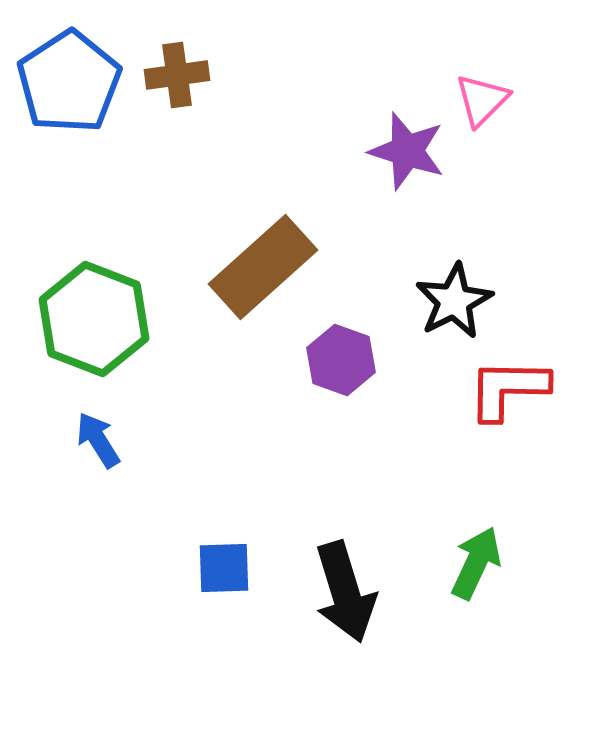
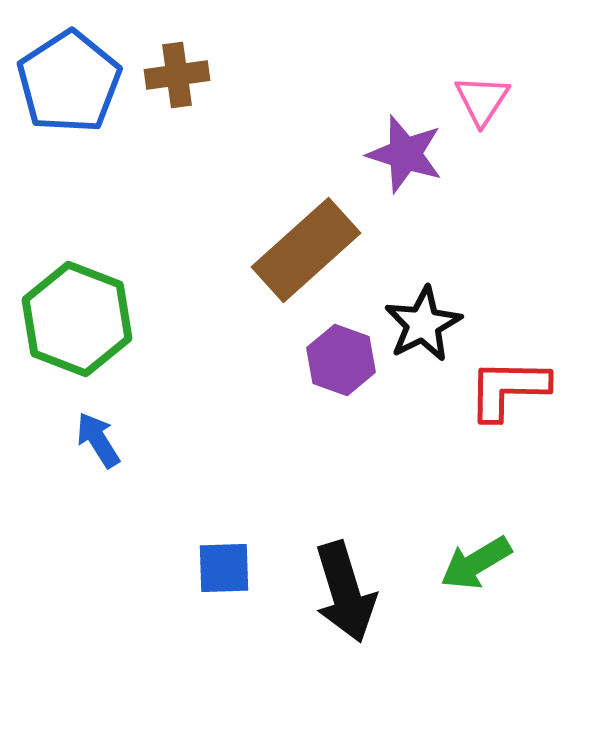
pink triangle: rotated 12 degrees counterclockwise
purple star: moved 2 px left, 3 px down
brown rectangle: moved 43 px right, 17 px up
black star: moved 31 px left, 23 px down
green hexagon: moved 17 px left
green arrow: rotated 146 degrees counterclockwise
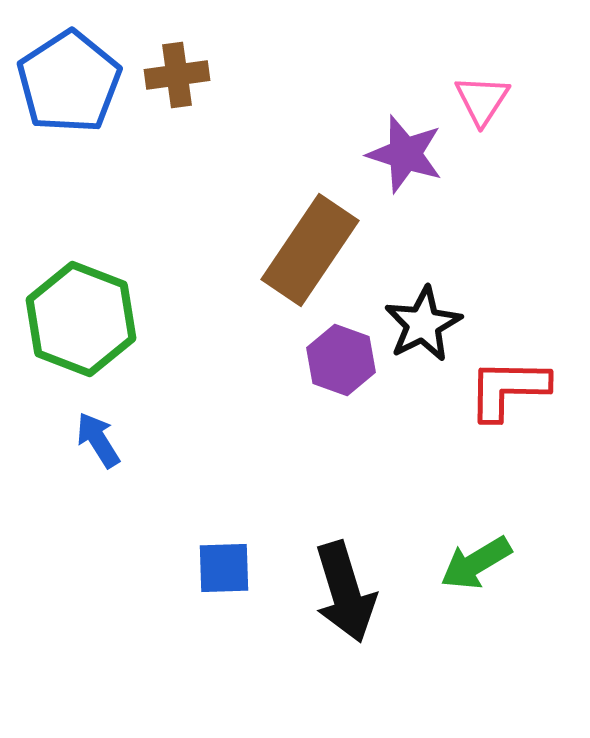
brown rectangle: moved 4 px right; rotated 14 degrees counterclockwise
green hexagon: moved 4 px right
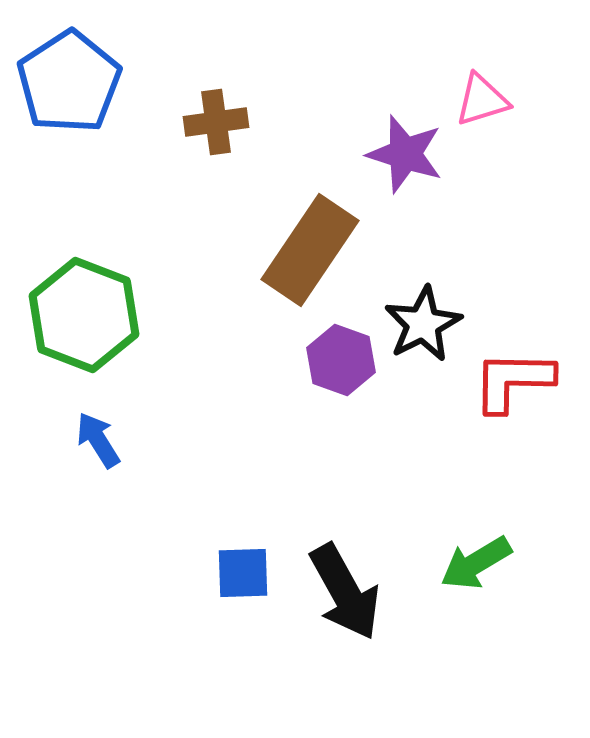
brown cross: moved 39 px right, 47 px down
pink triangle: rotated 40 degrees clockwise
green hexagon: moved 3 px right, 4 px up
red L-shape: moved 5 px right, 8 px up
blue square: moved 19 px right, 5 px down
black arrow: rotated 12 degrees counterclockwise
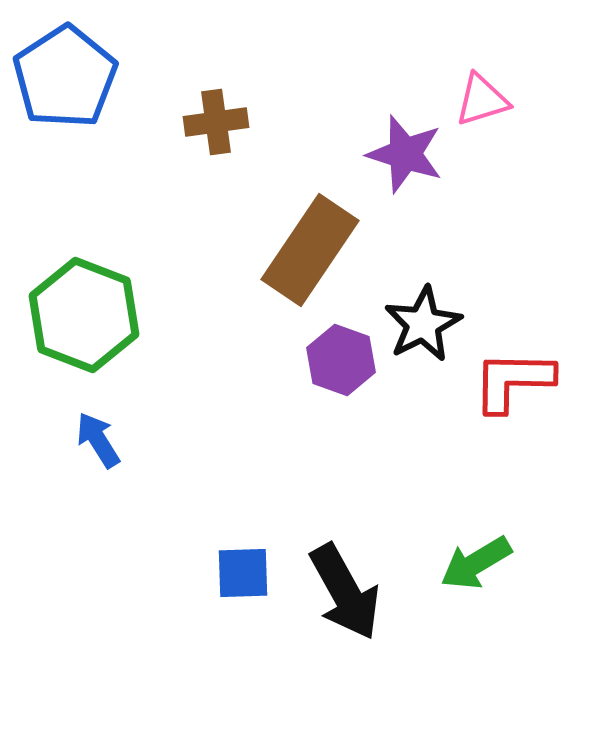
blue pentagon: moved 4 px left, 5 px up
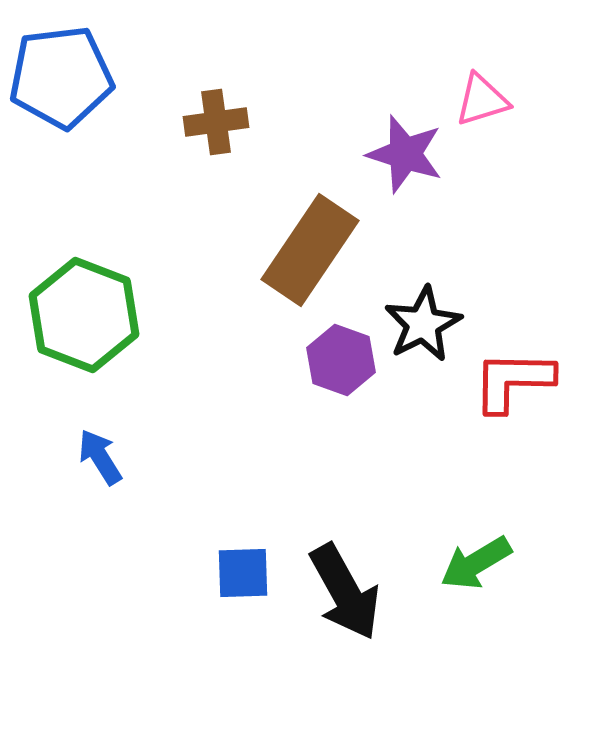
blue pentagon: moved 4 px left; rotated 26 degrees clockwise
blue arrow: moved 2 px right, 17 px down
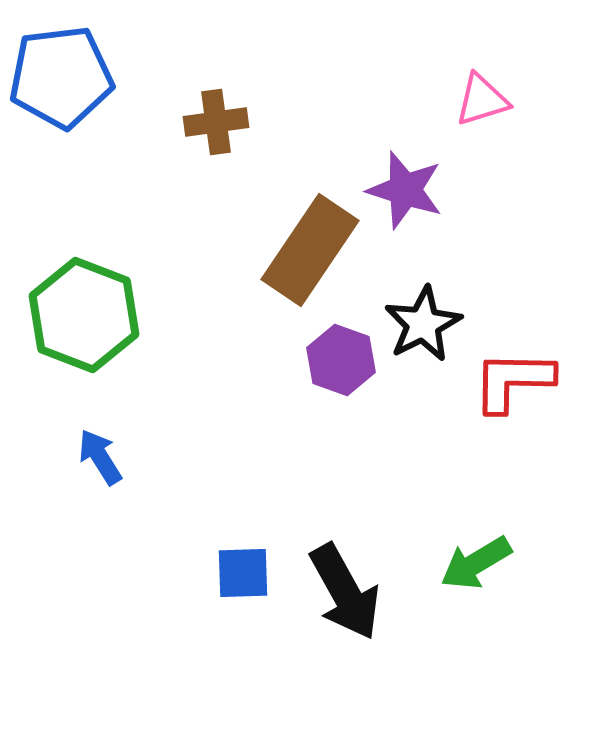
purple star: moved 36 px down
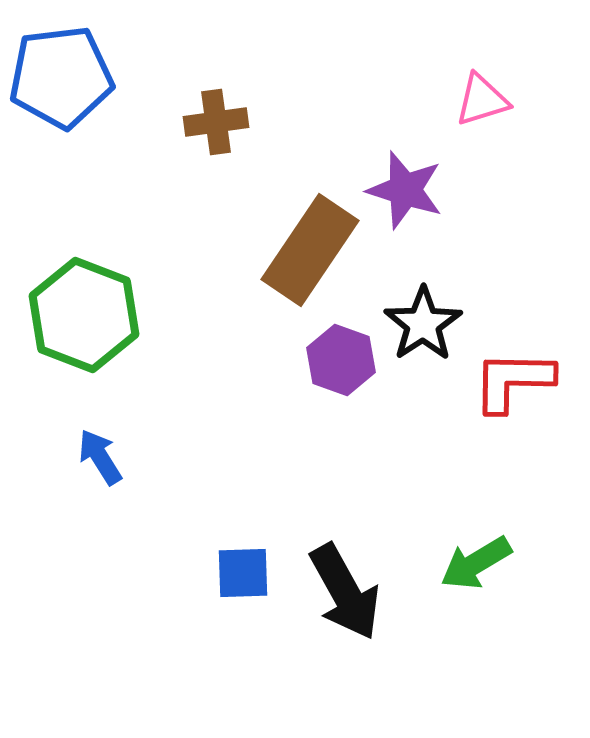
black star: rotated 6 degrees counterclockwise
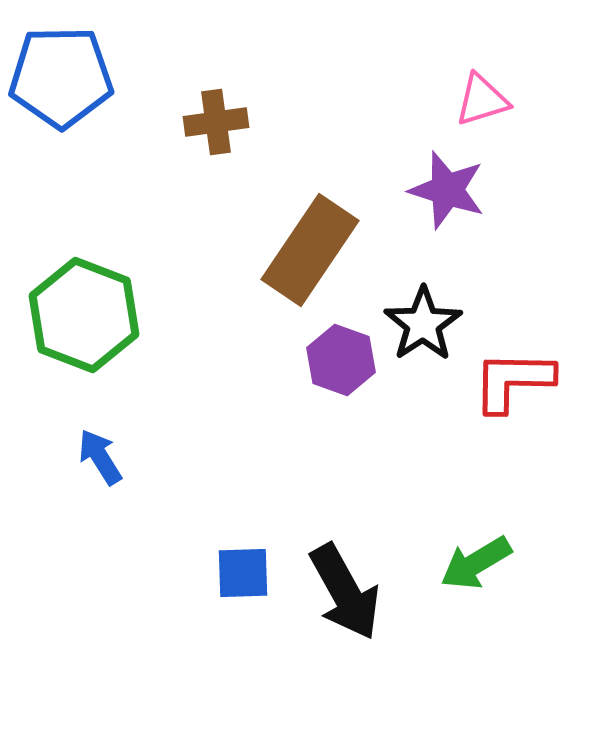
blue pentagon: rotated 6 degrees clockwise
purple star: moved 42 px right
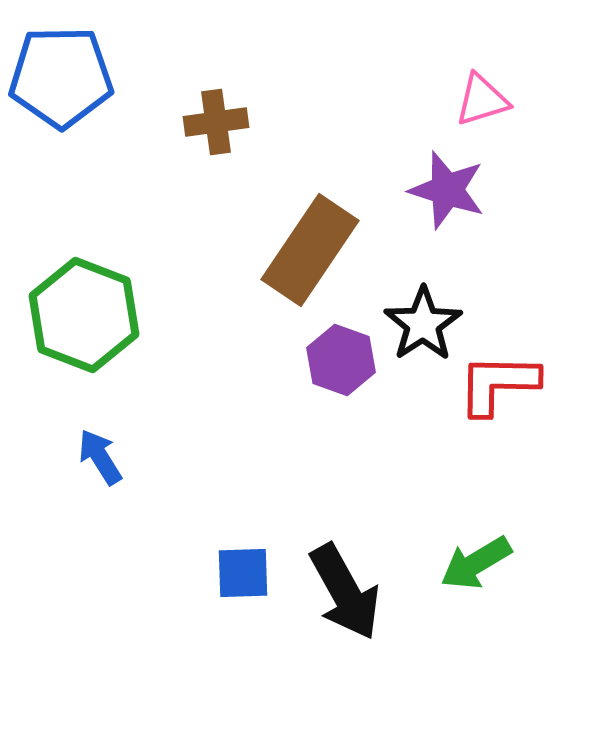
red L-shape: moved 15 px left, 3 px down
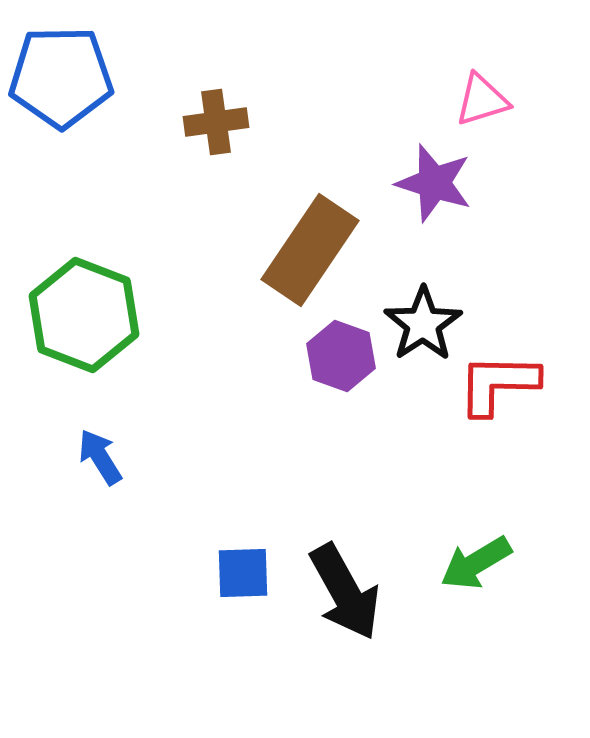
purple star: moved 13 px left, 7 px up
purple hexagon: moved 4 px up
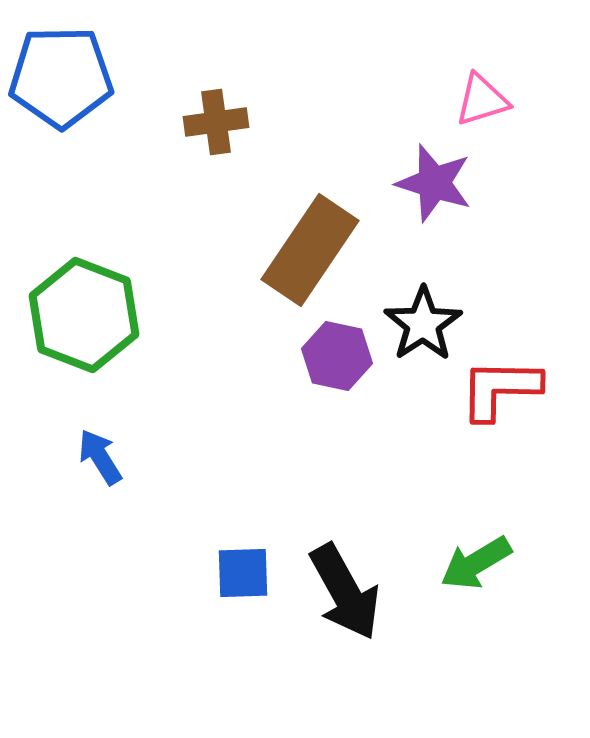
purple hexagon: moved 4 px left; rotated 8 degrees counterclockwise
red L-shape: moved 2 px right, 5 px down
